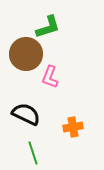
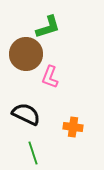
orange cross: rotated 18 degrees clockwise
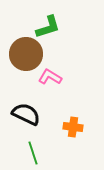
pink L-shape: rotated 100 degrees clockwise
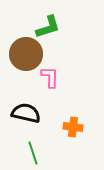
pink L-shape: rotated 60 degrees clockwise
black semicircle: moved 1 px up; rotated 12 degrees counterclockwise
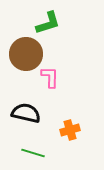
green L-shape: moved 4 px up
orange cross: moved 3 px left, 3 px down; rotated 24 degrees counterclockwise
green line: rotated 55 degrees counterclockwise
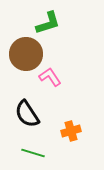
pink L-shape: rotated 35 degrees counterclockwise
black semicircle: moved 1 px right, 1 px down; rotated 136 degrees counterclockwise
orange cross: moved 1 px right, 1 px down
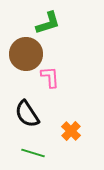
pink L-shape: rotated 30 degrees clockwise
orange cross: rotated 30 degrees counterclockwise
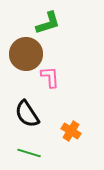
orange cross: rotated 12 degrees counterclockwise
green line: moved 4 px left
